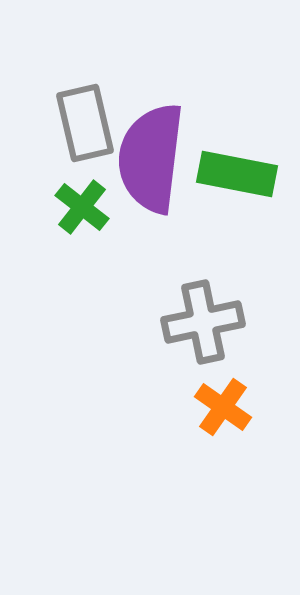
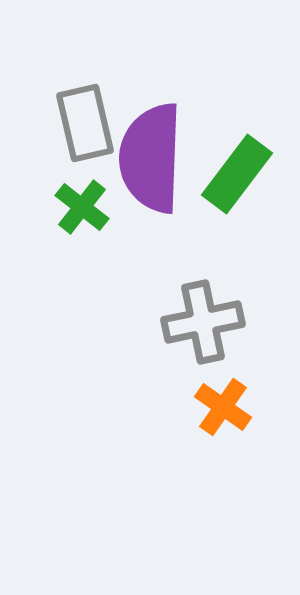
purple semicircle: rotated 5 degrees counterclockwise
green rectangle: rotated 64 degrees counterclockwise
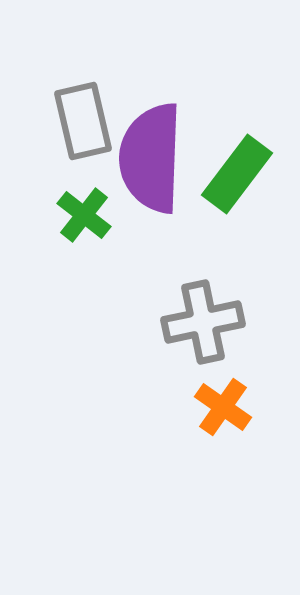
gray rectangle: moved 2 px left, 2 px up
green cross: moved 2 px right, 8 px down
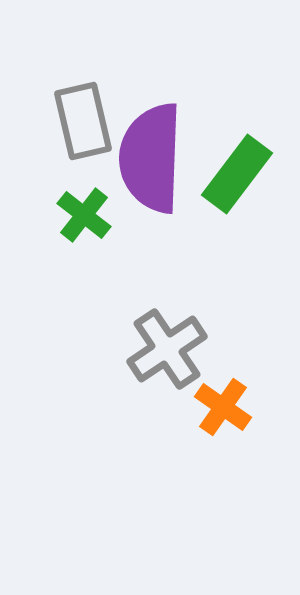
gray cross: moved 36 px left, 27 px down; rotated 22 degrees counterclockwise
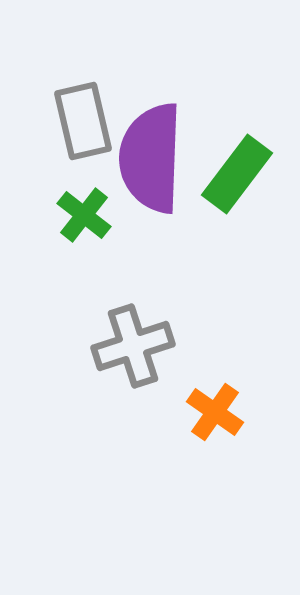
gray cross: moved 34 px left, 3 px up; rotated 16 degrees clockwise
orange cross: moved 8 px left, 5 px down
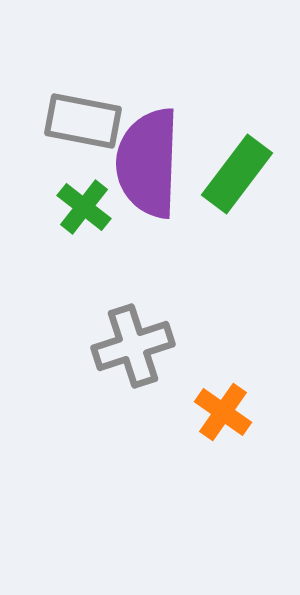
gray rectangle: rotated 66 degrees counterclockwise
purple semicircle: moved 3 px left, 5 px down
green cross: moved 8 px up
orange cross: moved 8 px right
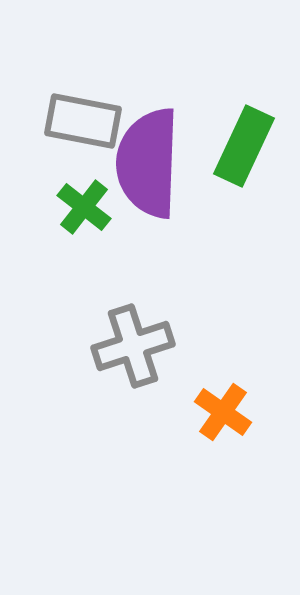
green rectangle: moved 7 px right, 28 px up; rotated 12 degrees counterclockwise
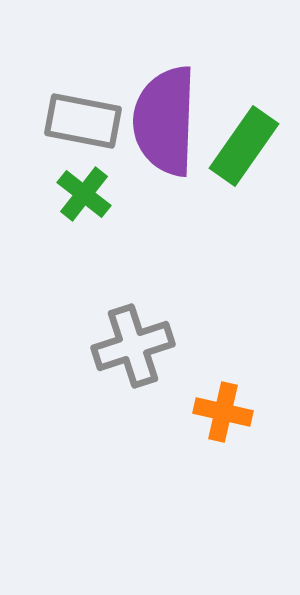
green rectangle: rotated 10 degrees clockwise
purple semicircle: moved 17 px right, 42 px up
green cross: moved 13 px up
orange cross: rotated 22 degrees counterclockwise
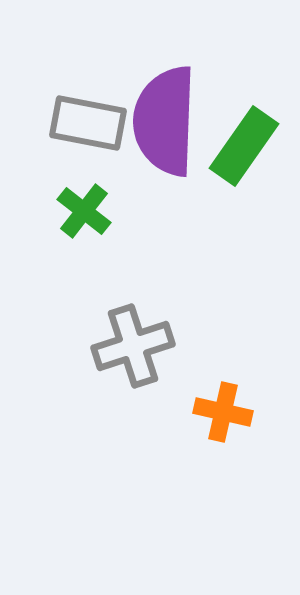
gray rectangle: moved 5 px right, 2 px down
green cross: moved 17 px down
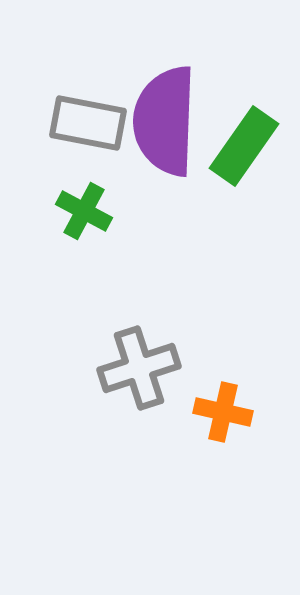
green cross: rotated 10 degrees counterclockwise
gray cross: moved 6 px right, 22 px down
